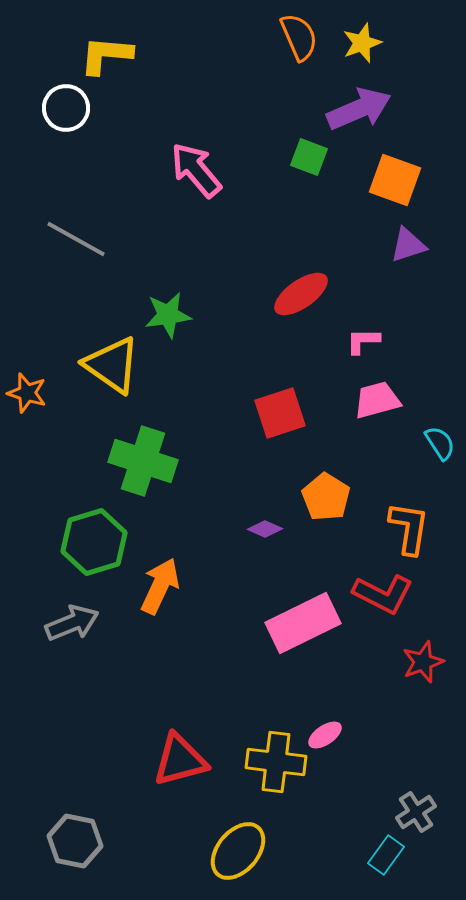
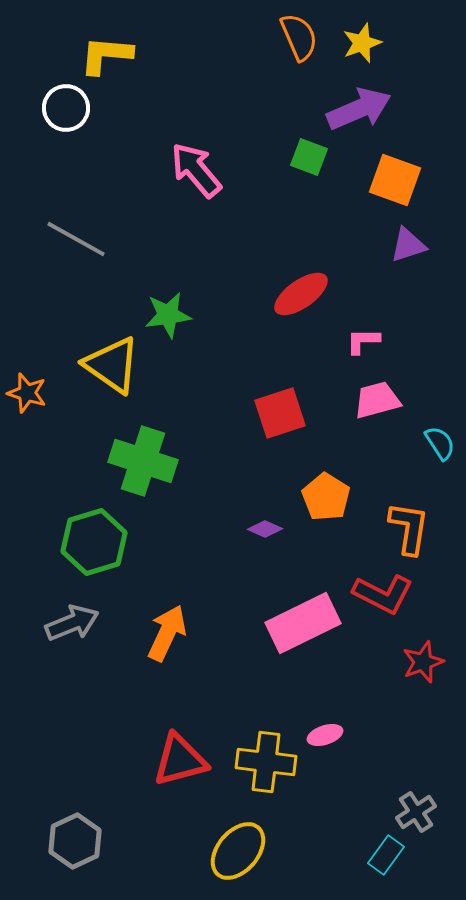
orange arrow: moved 7 px right, 47 px down
pink ellipse: rotated 16 degrees clockwise
yellow cross: moved 10 px left
gray hexagon: rotated 24 degrees clockwise
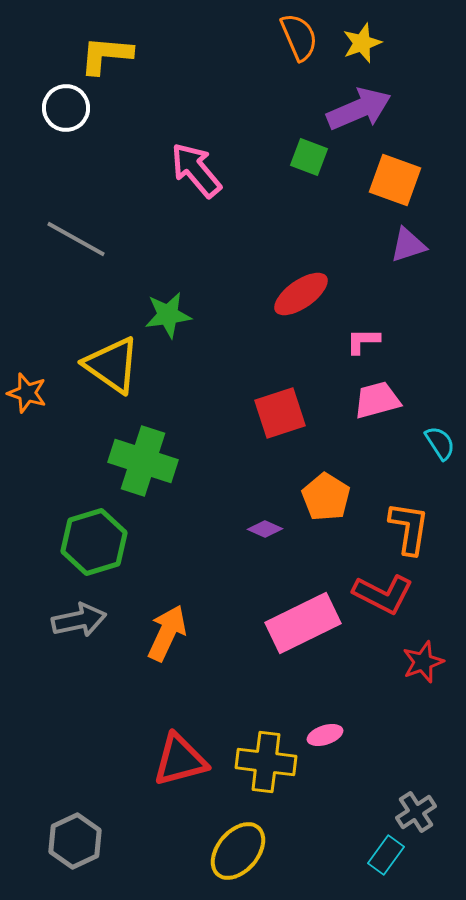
gray arrow: moved 7 px right, 3 px up; rotated 10 degrees clockwise
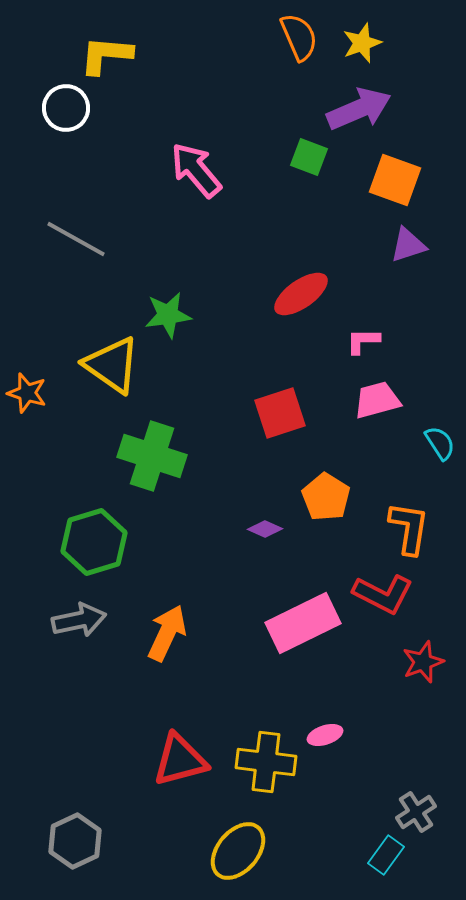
green cross: moved 9 px right, 5 px up
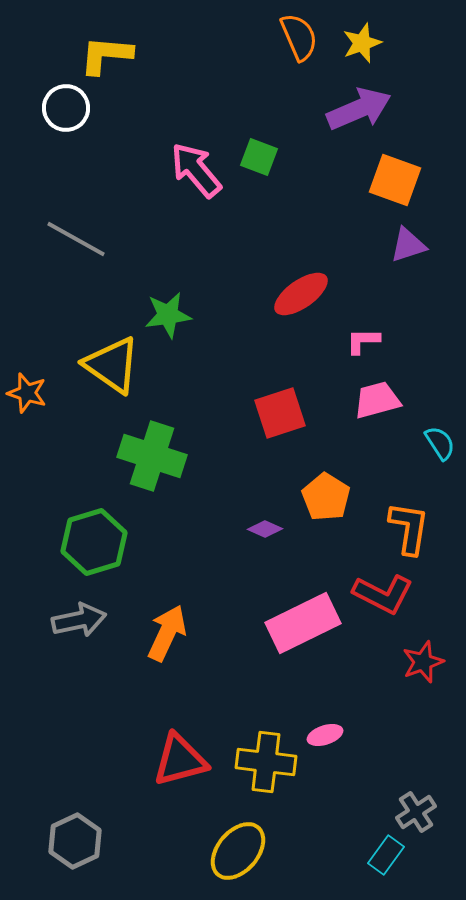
green square: moved 50 px left
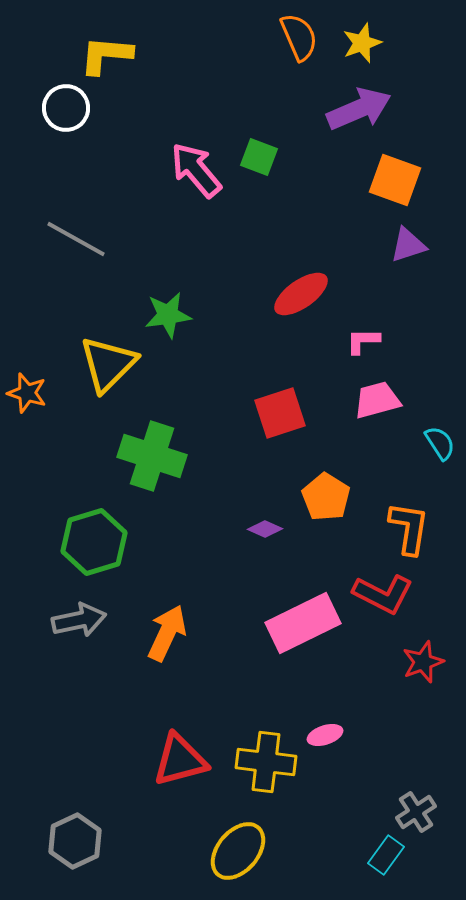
yellow triangle: moved 4 px left, 1 px up; rotated 40 degrees clockwise
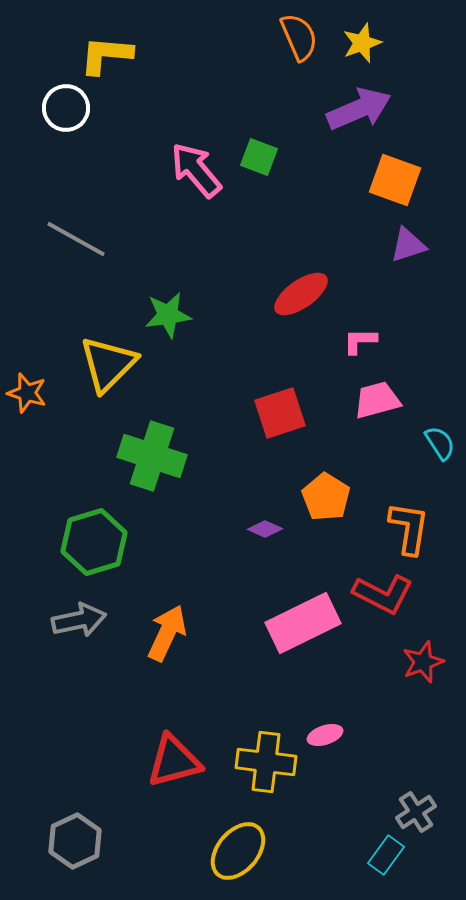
pink L-shape: moved 3 px left
red triangle: moved 6 px left, 1 px down
